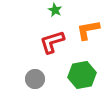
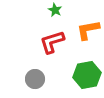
green hexagon: moved 5 px right
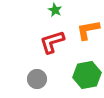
gray circle: moved 2 px right
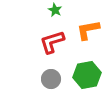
gray circle: moved 14 px right
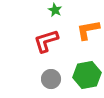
red L-shape: moved 6 px left, 1 px up
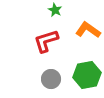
orange L-shape: rotated 45 degrees clockwise
